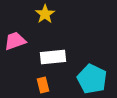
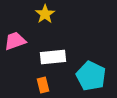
cyan pentagon: moved 1 px left, 3 px up
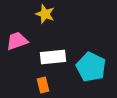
yellow star: rotated 18 degrees counterclockwise
pink trapezoid: moved 2 px right
cyan pentagon: moved 9 px up
